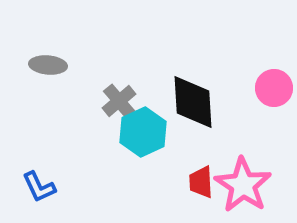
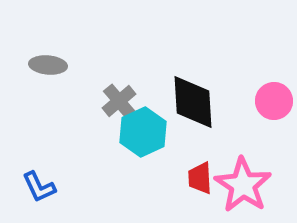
pink circle: moved 13 px down
red trapezoid: moved 1 px left, 4 px up
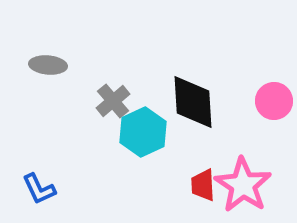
gray cross: moved 6 px left
red trapezoid: moved 3 px right, 7 px down
blue L-shape: moved 2 px down
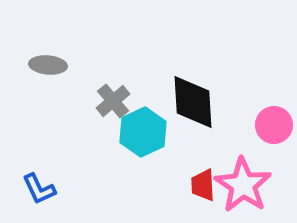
pink circle: moved 24 px down
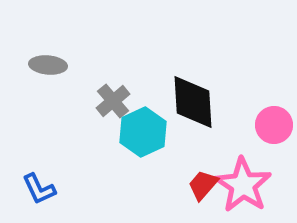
red trapezoid: rotated 44 degrees clockwise
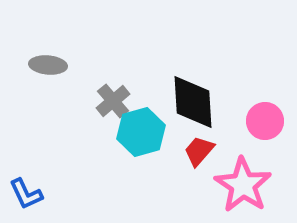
pink circle: moved 9 px left, 4 px up
cyan hexagon: moved 2 px left; rotated 9 degrees clockwise
red trapezoid: moved 4 px left, 34 px up
blue L-shape: moved 13 px left, 5 px down
